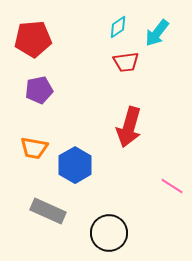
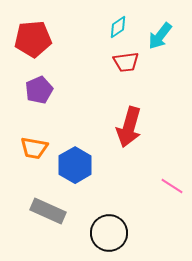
cyan arrow: moved 3 px right, 3 px down
purple pentagon: rotated 12 degrees counterclockwise
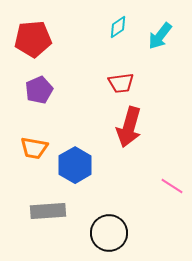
red trapezoid: moved 5 px left, 21 px down
gray rectangle: rotated 28 degrees counterclockwise
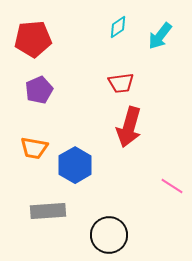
black circle: moved 2 px down
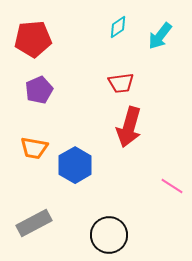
gray rectangle: moved 14 px left, 12 px down; rotated 24 degrees counterclockwise
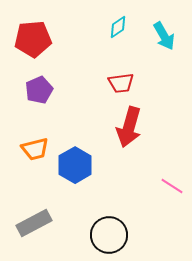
cyan arrow: moved 4 px right; rotated 68 degrees counterclockwise
orange trapezoid: moved 1 px right, 1 px down; rotated 24 degrees counterclockwise
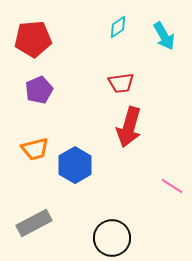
black circle: moved 3 px right, 3 px down
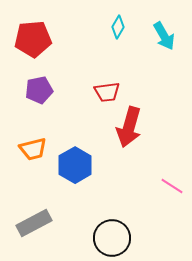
cyan diamond: rotated 25 degrees counterclockwise
red trapezoid: moved 14 px left, 9 px down
purple pentagon: rotated 12 degrees clockwise
orange trapezoid: moved 2 px left
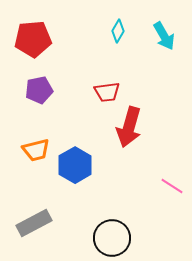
cyan diamond: moved 4 px down
orange trapezoid: moved 3 px right, 1 px down
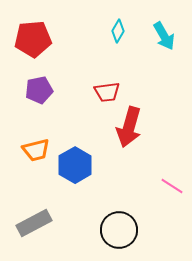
black circle: moved 7 px right, 8 px up
